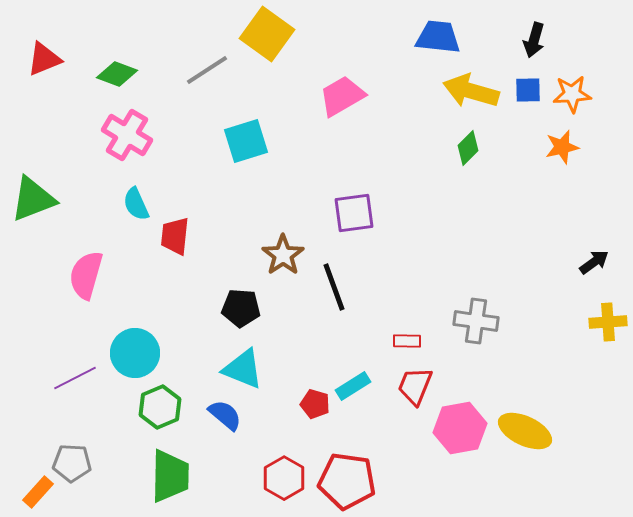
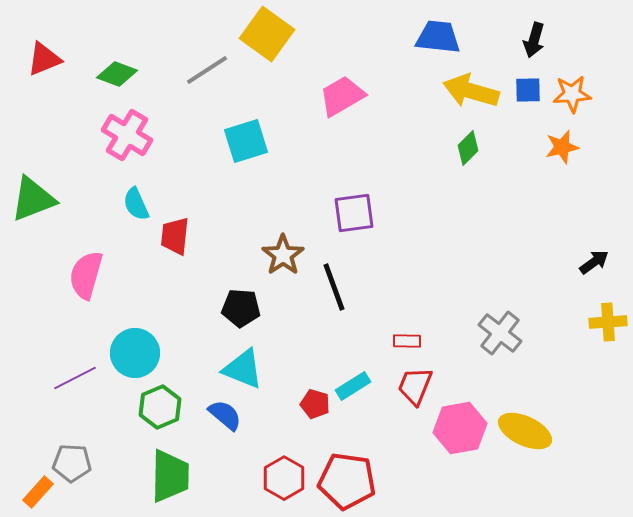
gray cross at (476, 321): moved 24 px right, 12 px down; rotated 30 degrees clockwise
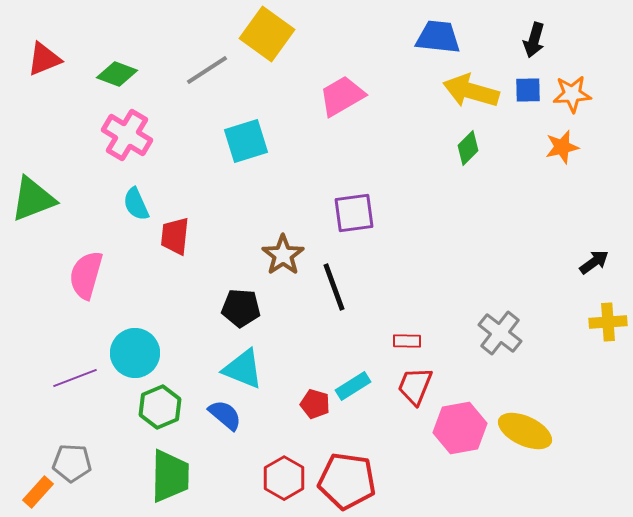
purple line at (75, 378): rotated 6 degrees clockwise
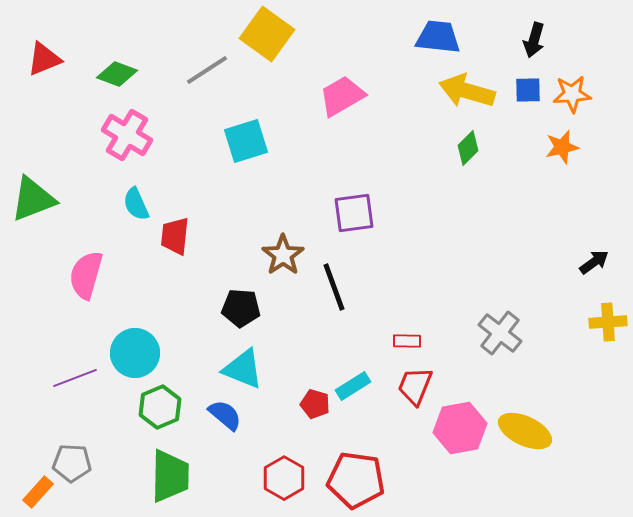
yellow arrow at (471, 91): moved 4 px left
red pentagon at (347, 481): moved 9 px right, 1 px up
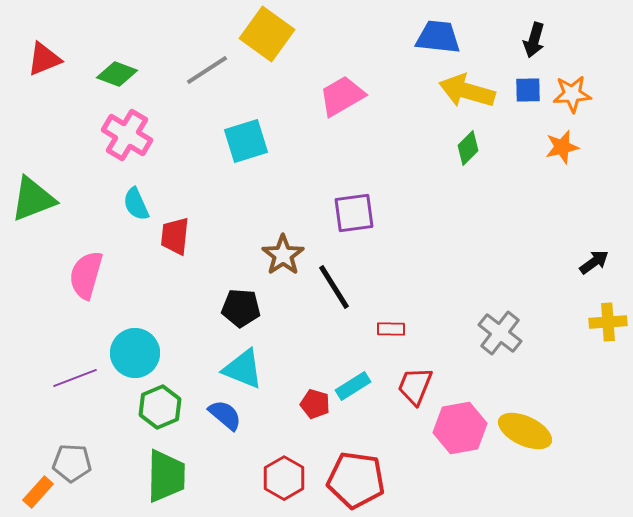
black line at (334, 287): rotated 12 degrees counterclockwise
red rectangle at (407, 341): moved 16 px left, 12 px up
green trapezoid at (170, 476): moved 4 px left
